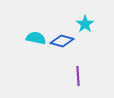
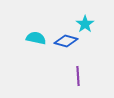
blue diamond: moved 4 px right
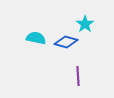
blue diamond: moved 1 px down
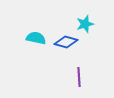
cyan star: rotated 18 degrees clockwise
purple line: moved 1 px right, 1 px down
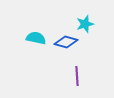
purple line: moved 2 px left, 1 px up
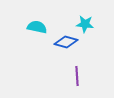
cyan star: rotated 24 degrees clockwise
cyan semicircle: moved 1 px right, 11 px up
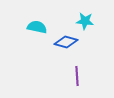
cyan star: moved 3 px up
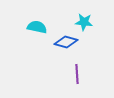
cyan star: moved 1 px left, 1 px down
purple line: moved 2 px up
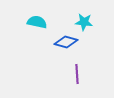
cyan semicircle: moved 5 px up
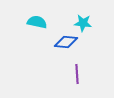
cyan star: moved 1 px left, 1 px down
blue diamond: rotated 10 degrees counterclockwise
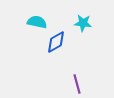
blue diamond: moved 10 px left; rotated 35 degrees counterclockwise
purple line: moved 10 px down; rotated 12 degrees counterclockwise
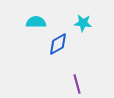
cyan semicircle: moved 1 px left; rotated 12 degrees counterclockwise
blue diamond: moved 2 px right, 2 px down
